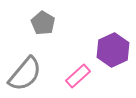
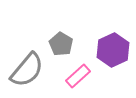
gray pentagon: moved 18 px right, 21 px down
gray semicircle: moved 2 px right, 4 px up
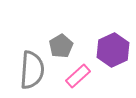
gray pentagon: moved 2 px down; rotated 10 degrees clockwise
gray semicircle: moved 5 px right; rotated 36 degrees counterclockwise
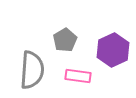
gray pentagon: moved 4 px right, 6 px up
pink rectangle: rotated 50 degrees clockwise
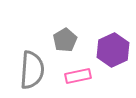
pink rectangle: rotated 20 degrees counterclockwise
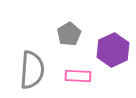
gray pentagon: moved 4 px right, 6 px up
pink rectangle: rotated 15 degrees clockwise
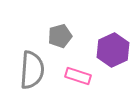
gray pentagon: moved 9 px left, 2 px down; rotated 15 degrees clockwise
pink rectangle: rotated 15 degrees clockwise
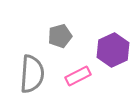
gray semicircle: moved 4 px down
pink rectangle: rotated 45 degrees counterclockwise
